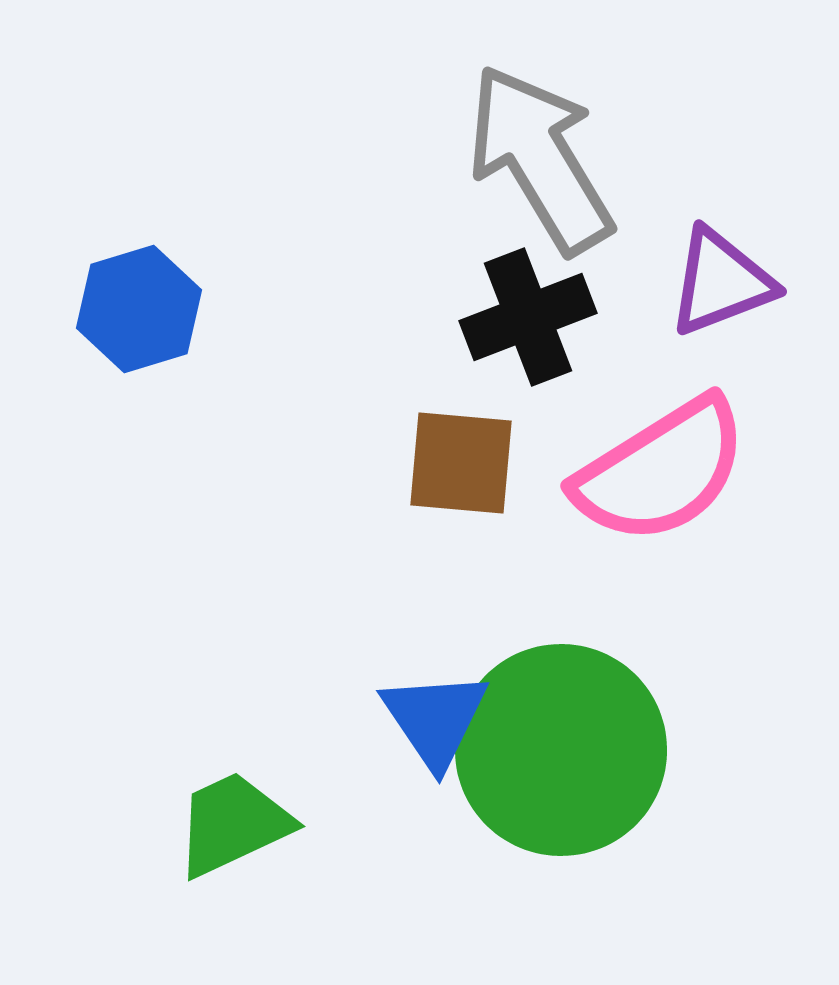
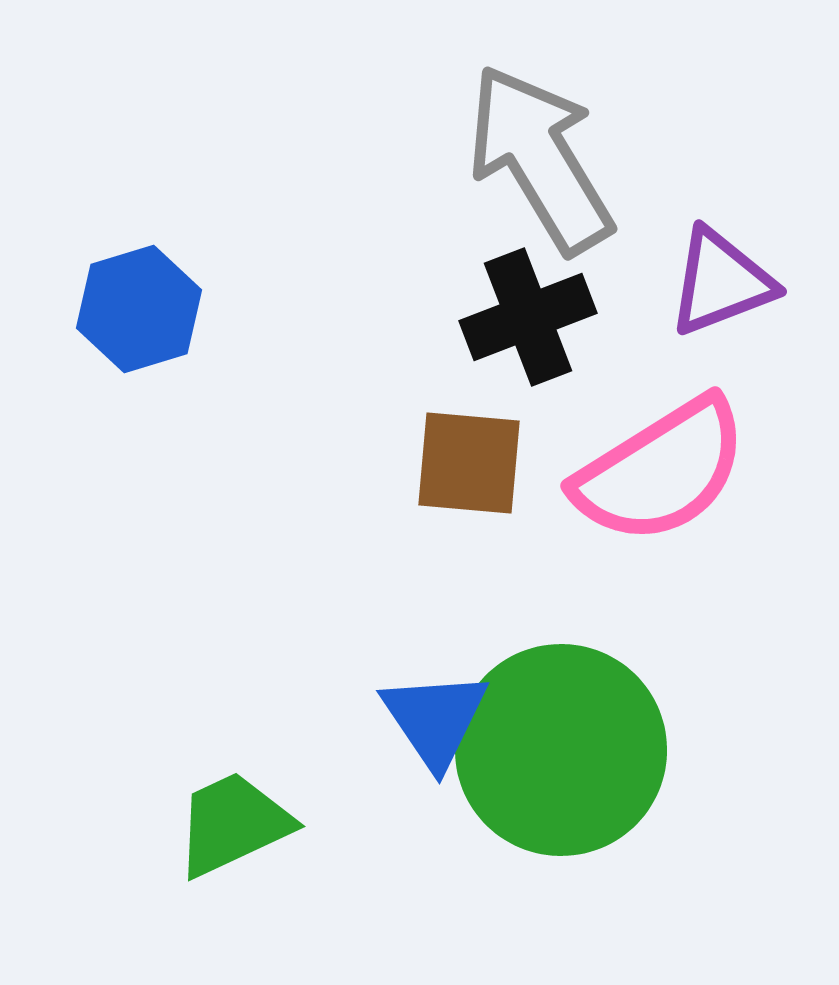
brown square: moved 8 px right
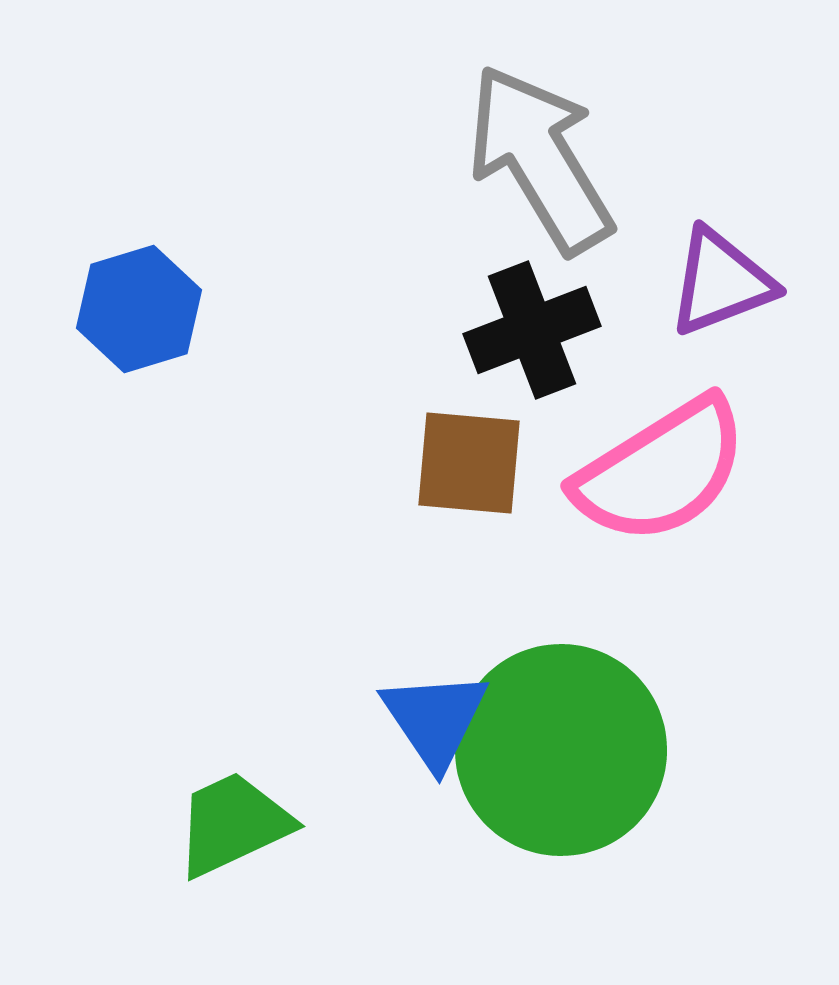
black cross: moved 4 px right, 13 px down
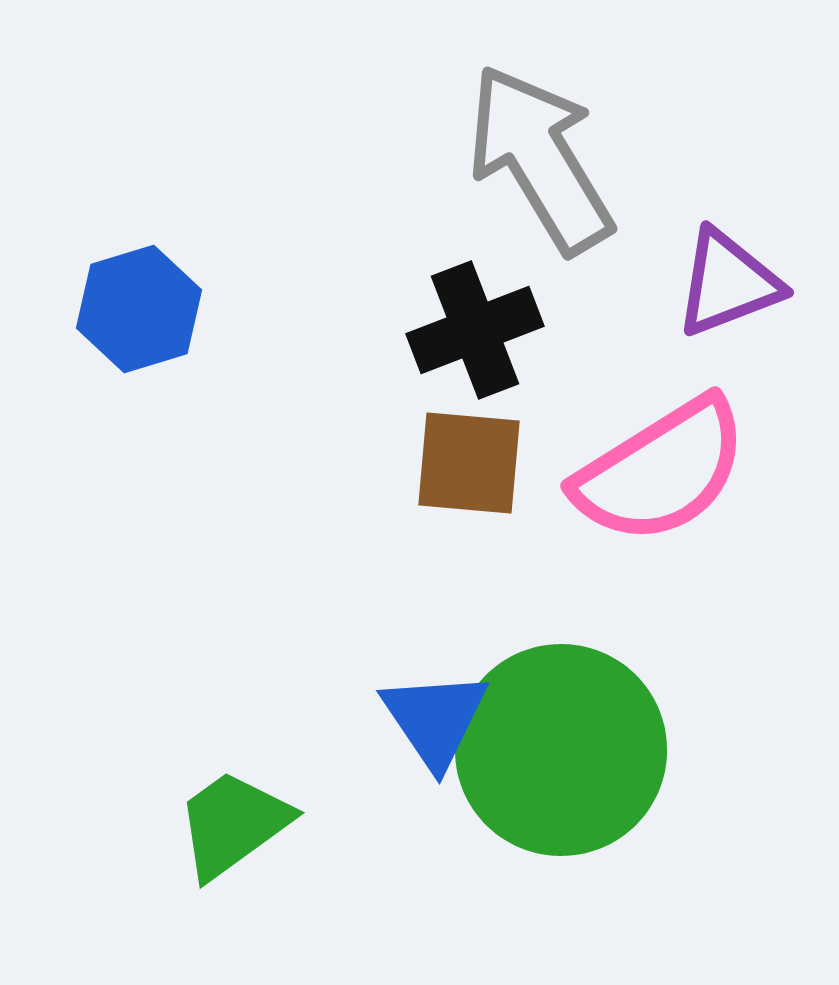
purple triangle: moved 7 px right, 1 px down
black cross: moved 57 px left
green trapezoid: rotated 11 degrees counterclockwise
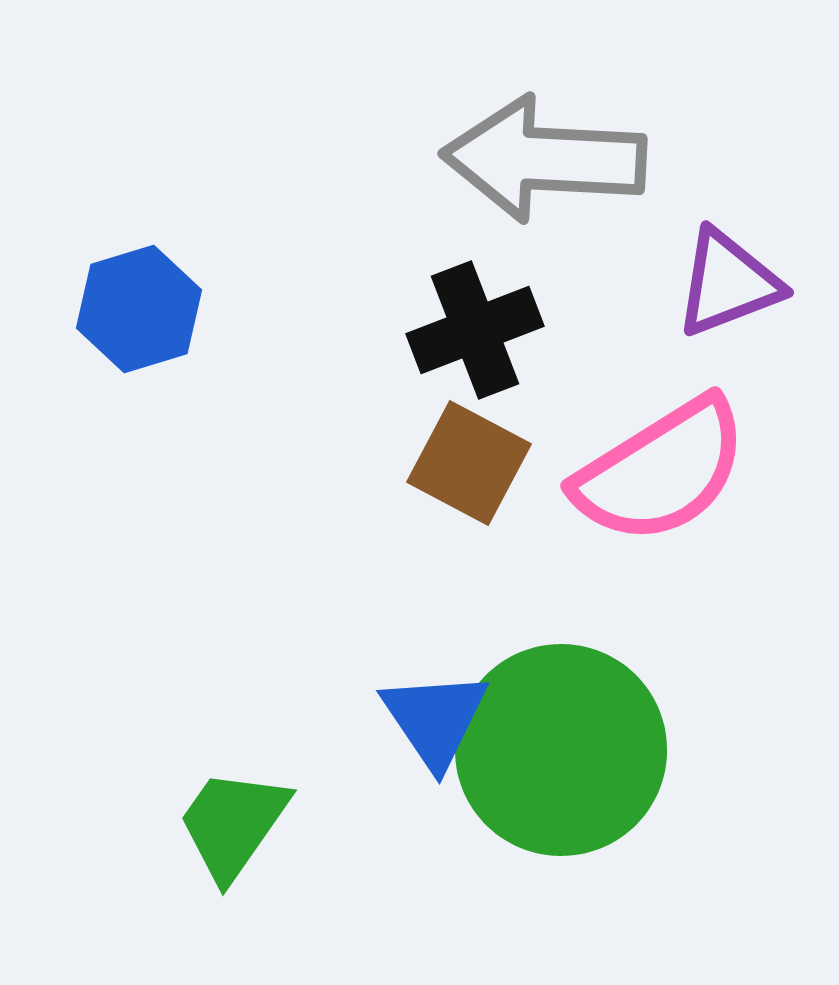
gray arrow: moved 4 px right; rotated 56 degrees counterclockwise
brown square: rotated 23 degrees clockwise
green trapezoid: rotated 19 degrees counterclockwise
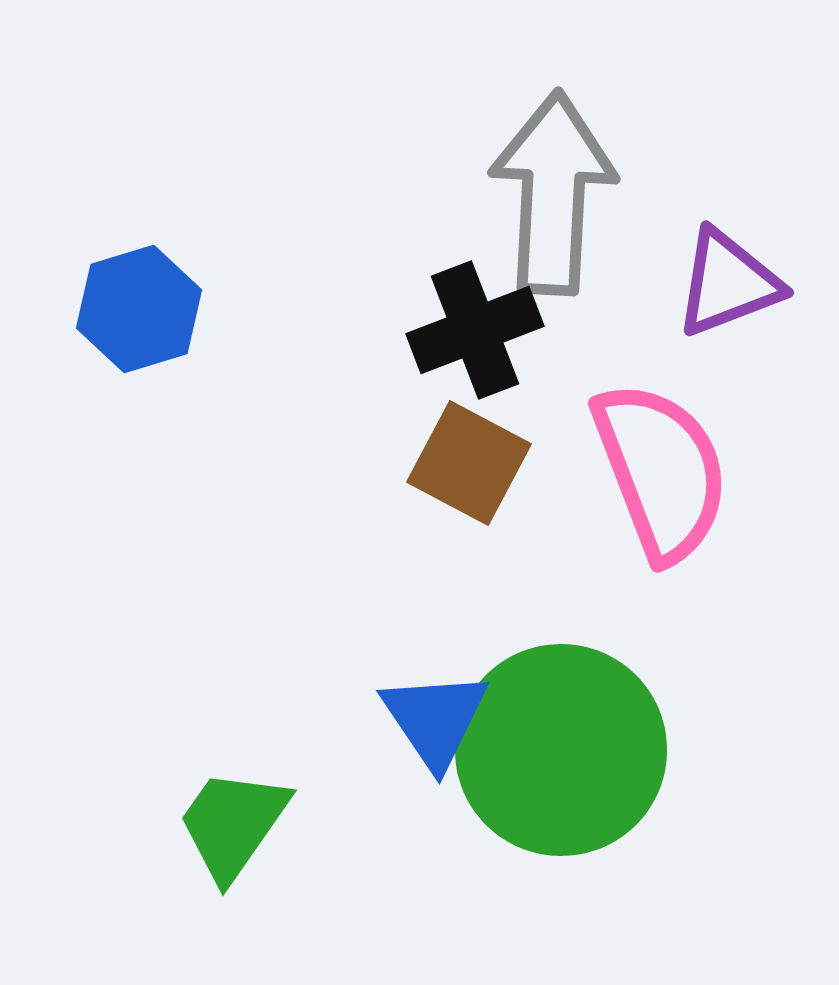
gray arrow: moved 9 px right, 34 px down; rotated 90 degrees clockwise
pink semicircle: rotated 79 degrees counterclockwise
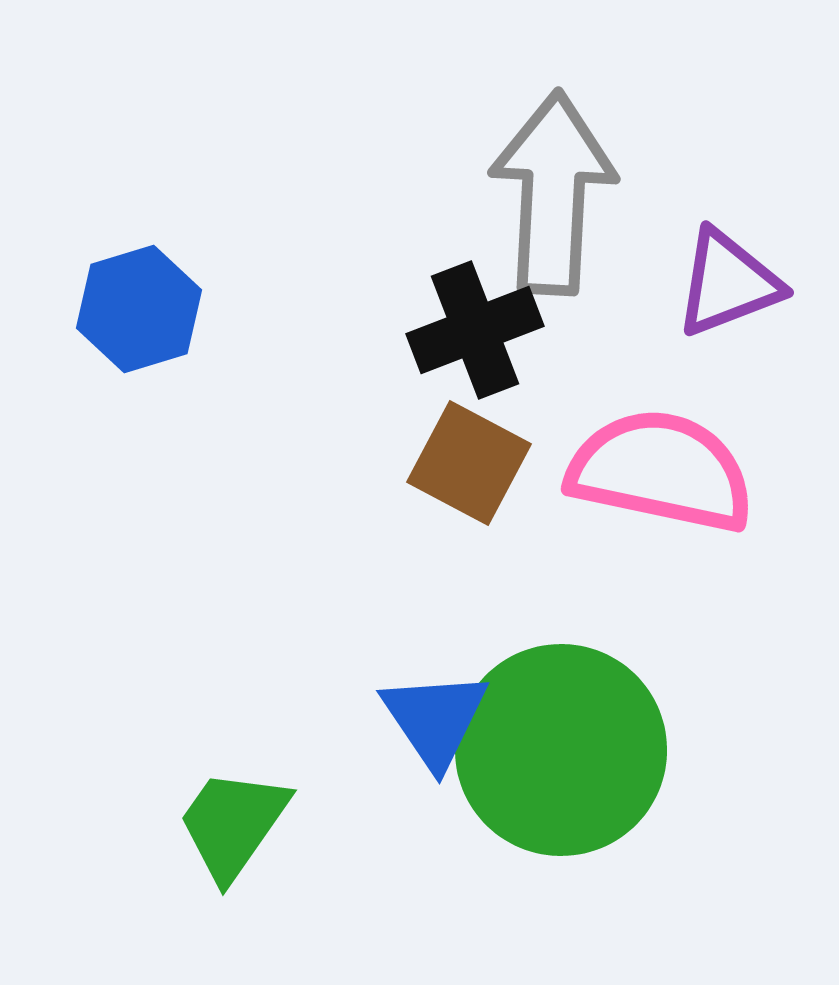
pink semicircle: rotated 57 degrees counterclockwise
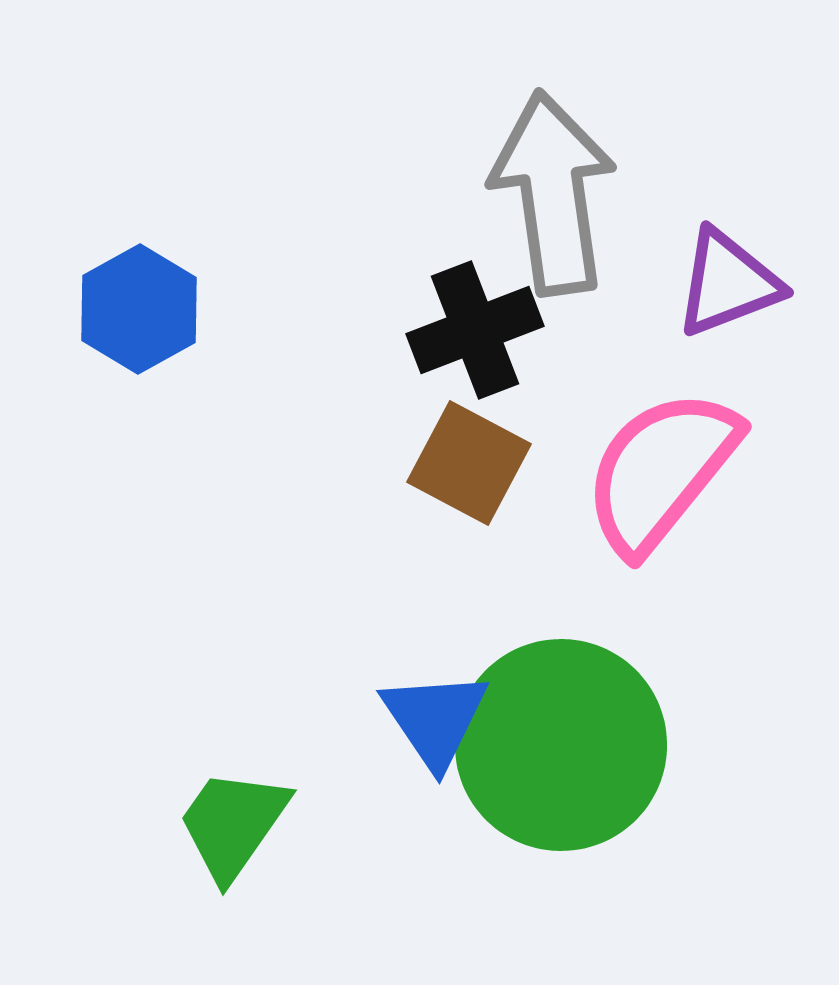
gray arrow: rotated 11 degrees counterclockwise
blue hexagon: rotated 12 degrees counterclockwise
pink semicircle: rotated 63 degrees counterclockwise
green circle: moved 5 px up
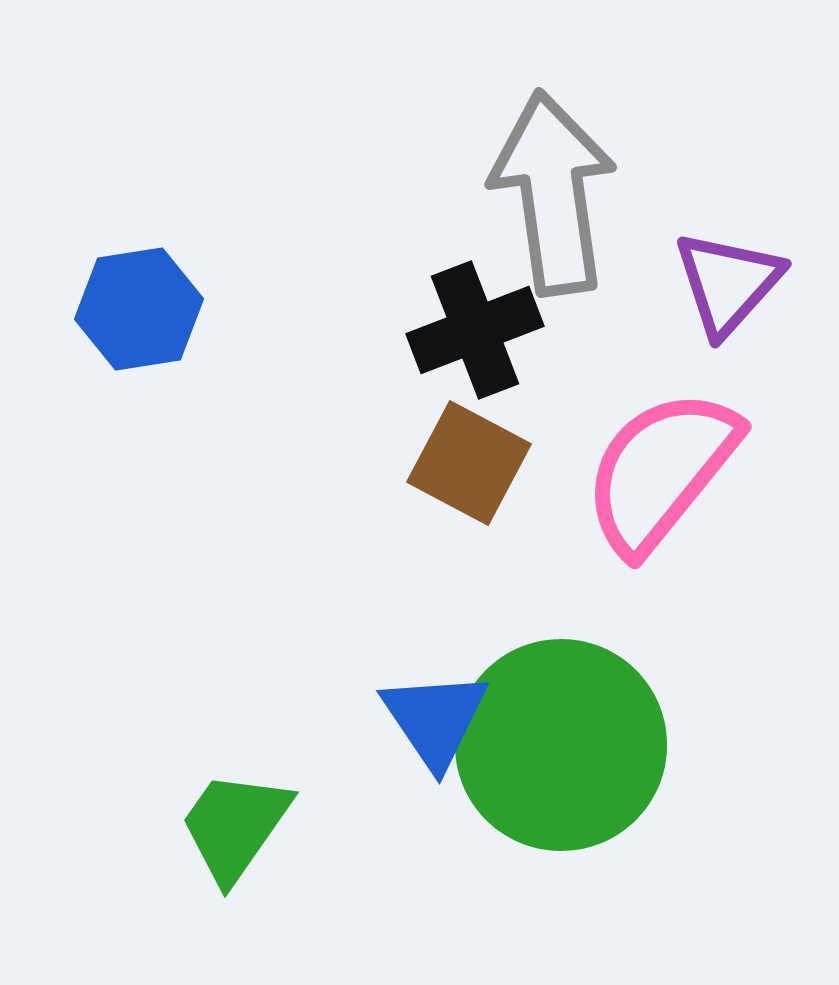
purple triangle: rotated 27 degrees counterclockwise
blue hexagon: rotated 20 degrees clockwise
green trapezoid: moved 2 px right, 2 px down
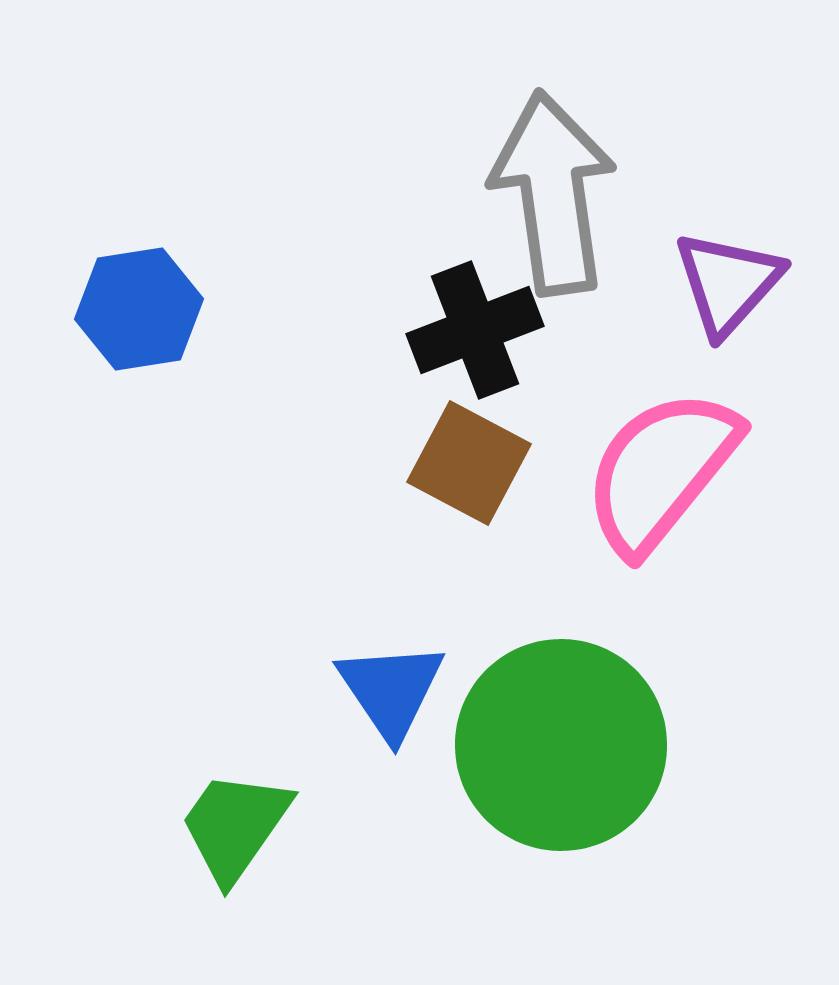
blue triangle: moved 44 px left, 29 px up
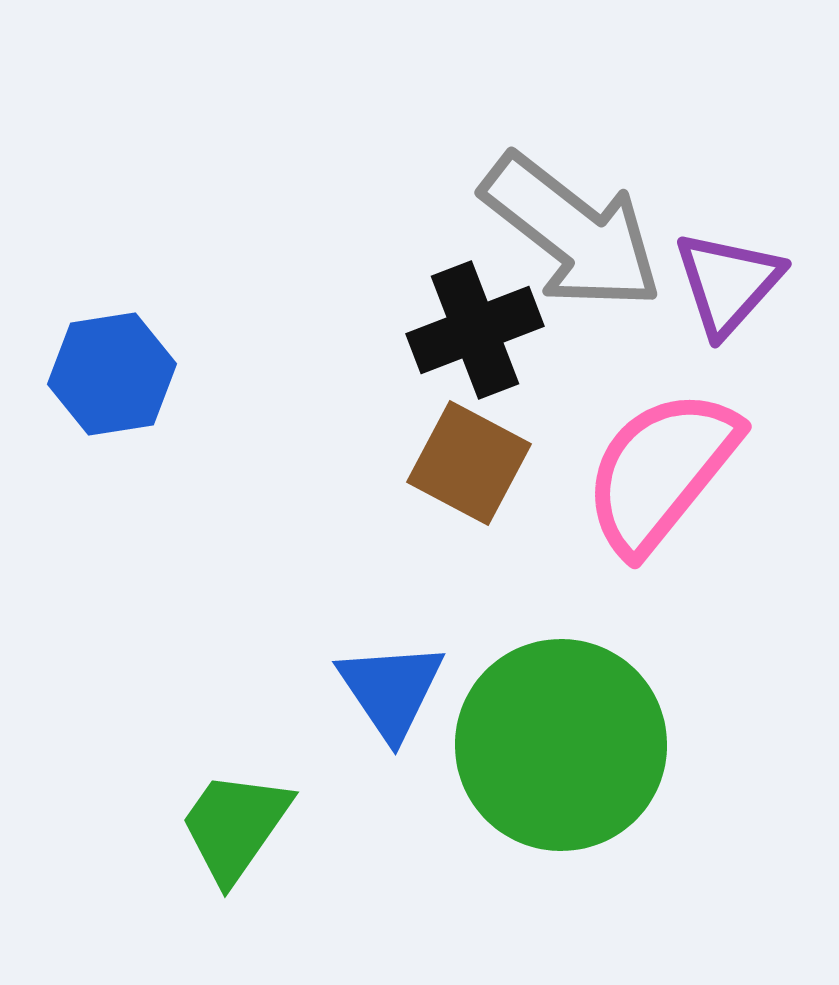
gray arrow: moved 19 px right, 39 px down; rotated 136 degrees clockwise
blue hexagon: moved 27 px left, 65 px down
